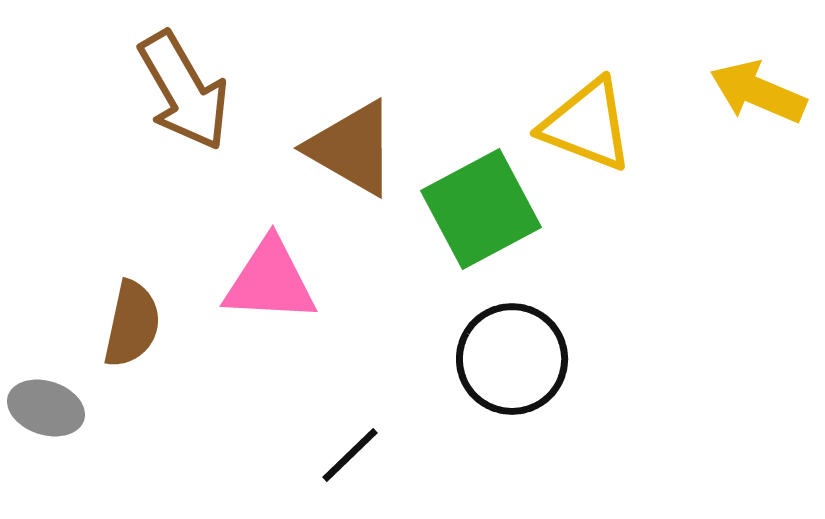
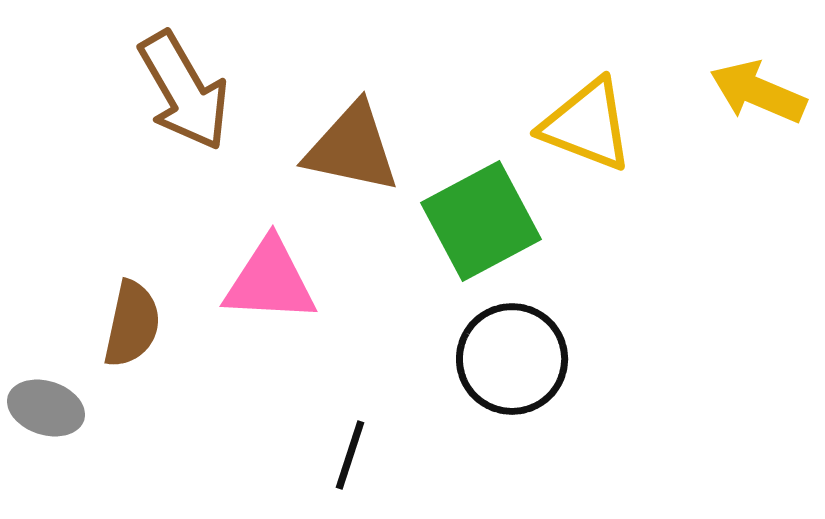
brown triangle: rotated 18 degrees counterclockwise
green square: moved 12 px down
black line: rotated 28 degrees counterclockwise
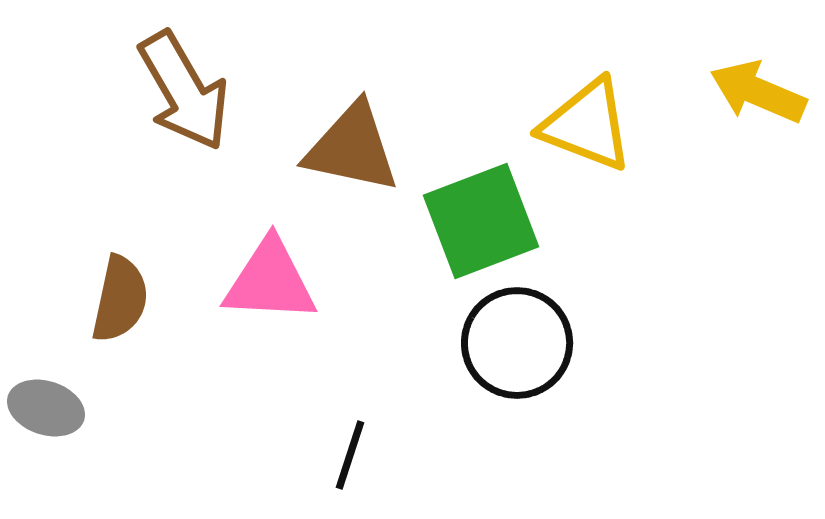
green square: rotated 7 degrees clockwise
brown semicircle: moved 12 px left, 25 px up
black circle: moved 5 px right, 16 px up
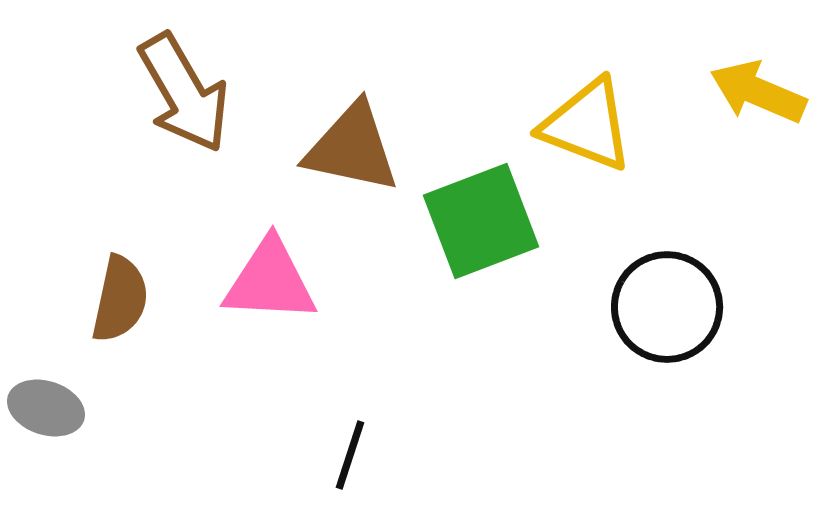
brown arrow: moved 2 px down
black circle: moved 150 px right, 36 px up
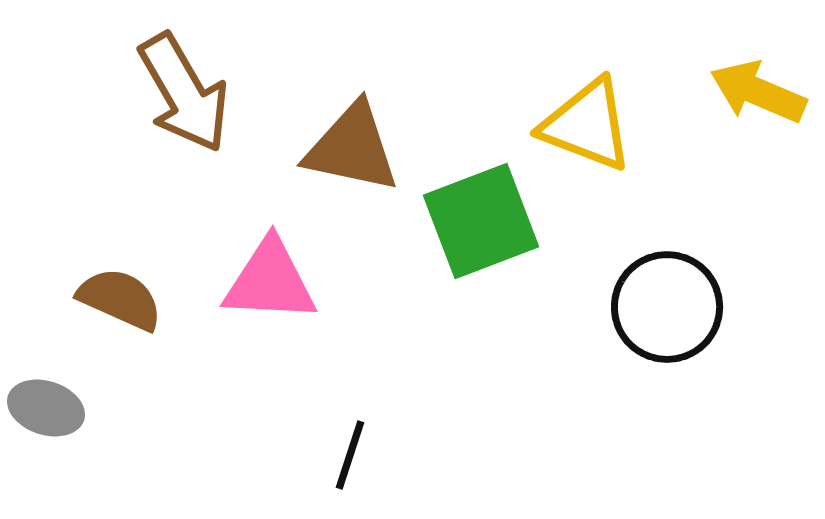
brown semicircle: rotated 78 degrees counterclockwise
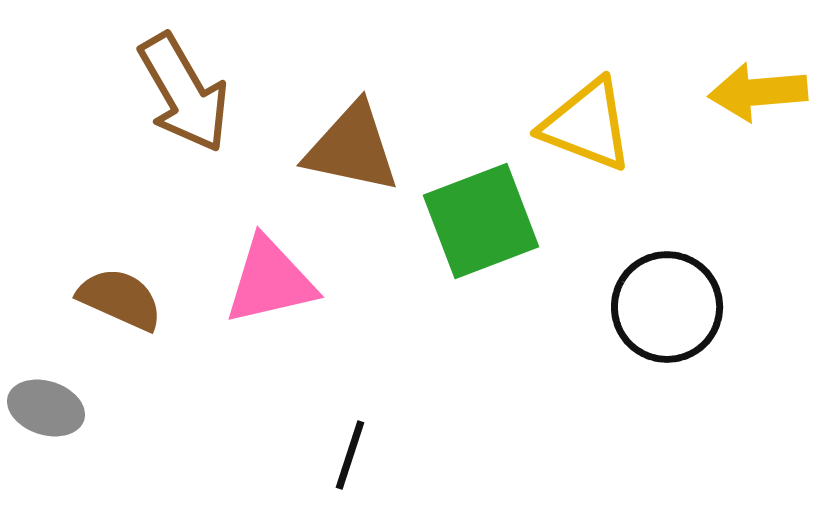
yellow arrow: rotated 28 degrees counterclockwise
pink triangle: rotated 16 degrees counterclockwise
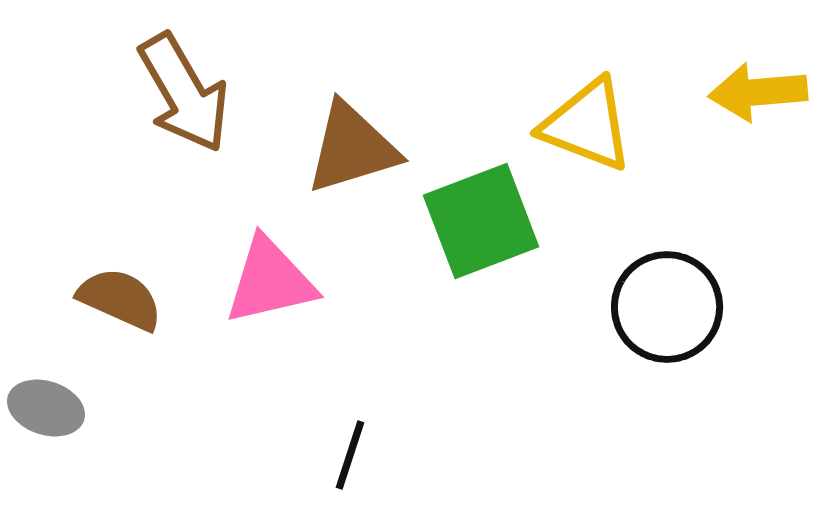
brown triangle: rotated 29 degrees counterclockwise
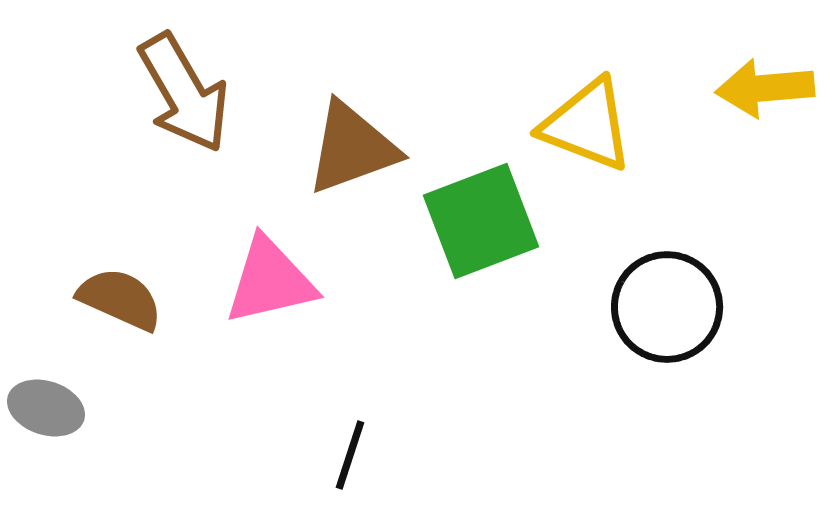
yellow arrow: moved 7 px right, 4 px up
brown triangle: rotated 3 degrees counterclockwise
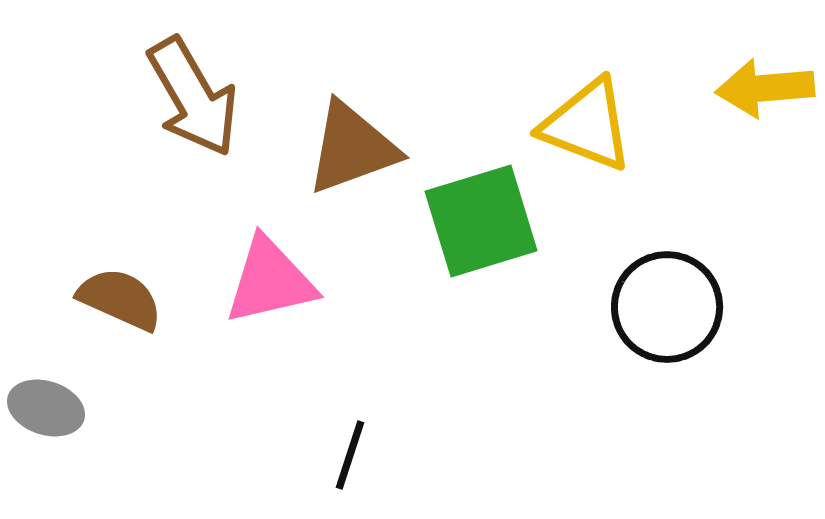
brown arrow: moved 9 px right, 4 px down
green square: rotated 4 degrees clockwise
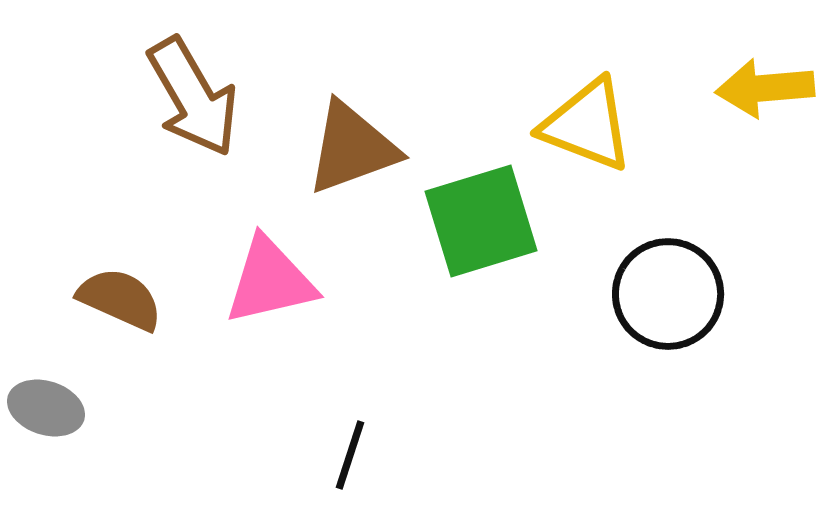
black circle: moved 1 px right, 13 px up
